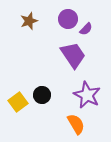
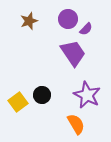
purple trapezoid: moved 2 px up
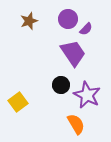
black circle: moved 19 px right, 10 px up
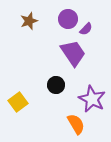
black circle: moved 5 px left
purple star: moved 5 px right, 4 px down
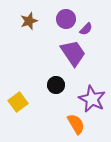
purple circle: moved 2 px left
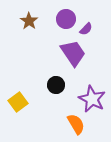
brown star: rotated 18 degrees counterclockwise
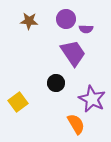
brown star: rotated 30 degrees counterclockwise
purple semicircle: rotated 48 degrees clockwise
black circle: moved 2 px up
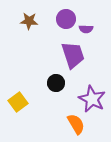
purple trapezoid: moved 2 px down; rotated 16 degrees clockwise
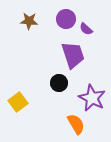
purple semicircle: rotated 40 degrees clockwise
black circle: moved 3 px right
purple star: moved 1 px up
